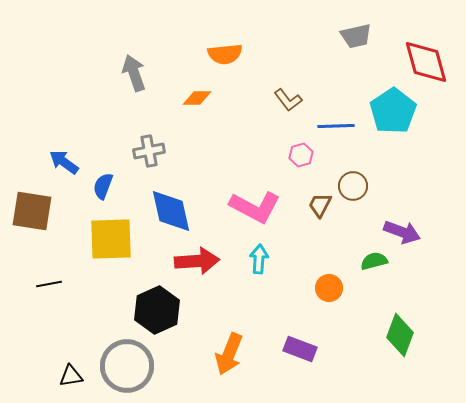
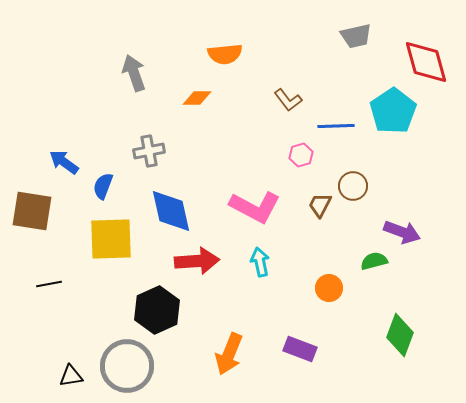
cyan arrow: moved 1 px right, 3 px down; rotated 16 degrees counterclockwise
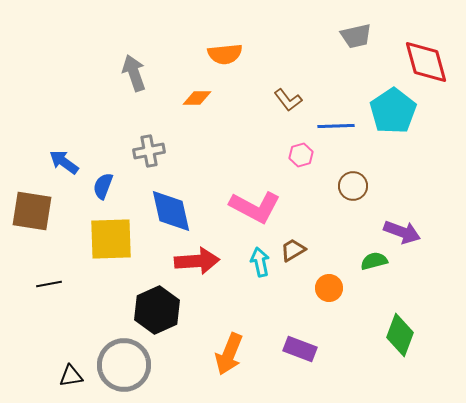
brown trapezoid: moved 27 px left, 45 px down; rotated 32 degrees clockwise
gray circle: moved 3 px left, 1 px up
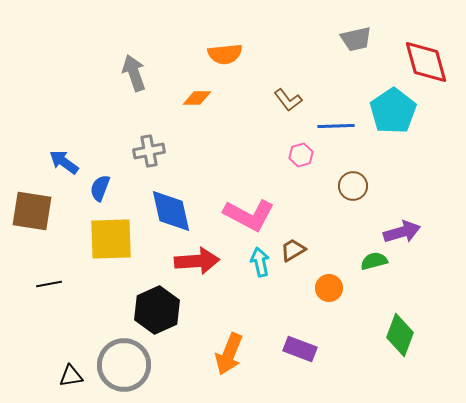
gray trapezoid: moved 3 px down
blue semicircle: moved 3 px left, 2 px down
pink L-shape: moved 6 px left, 8 px down
purple arrow: rotated 36 degrees counterclockwise
